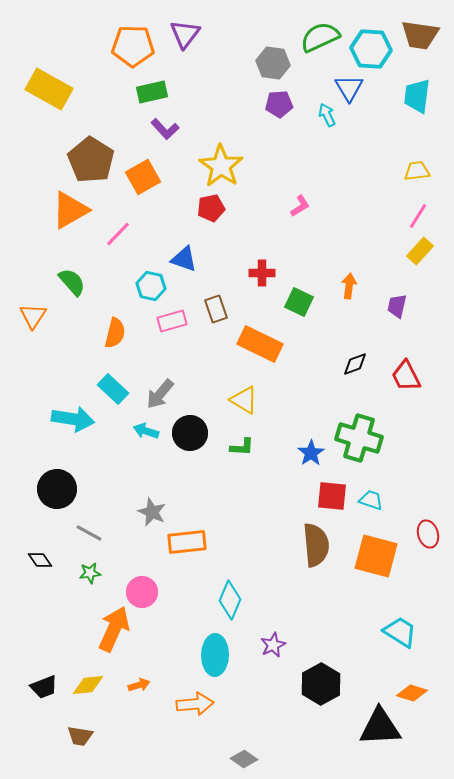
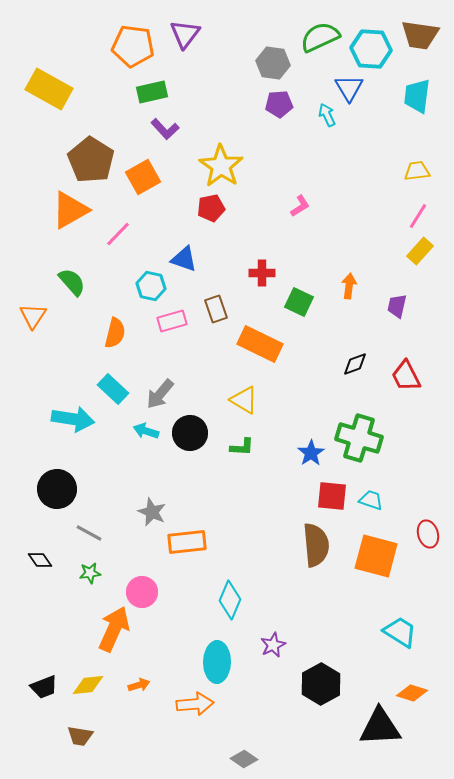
orange pentagon at (133, 46): rotated 6 degrees clockwise
cyan ellipse at (215, 655): moved 2 px right, 7 px down
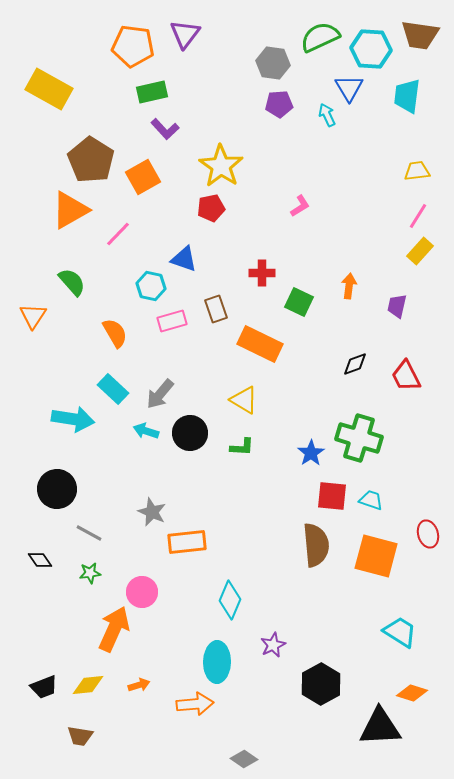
cyan trapezoid at (417, 96): moved 10 px left
orange semicircle at (115, 333): rotated 44 degrees counterclockwise
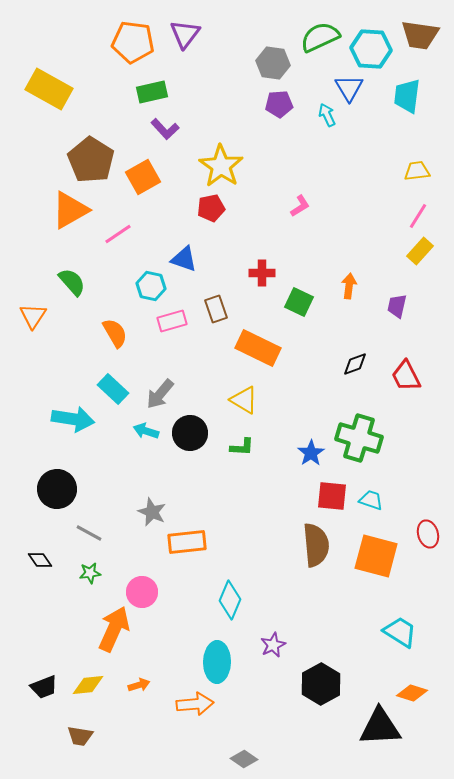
orange pentagon at (133, 46): moved 4 px up
pink line at (118, 234): rotated 12 degrees clockwise
orange rectangle at (260, 344): moved 2 px left, 4 px down
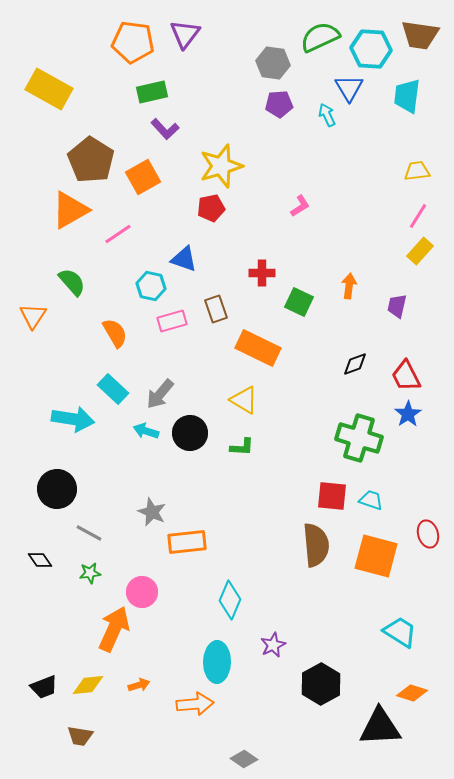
yellow star at (221, 166): rotated 21 degrees clockwise
blue star at (311, 453): moved 97 px right, 39 px up
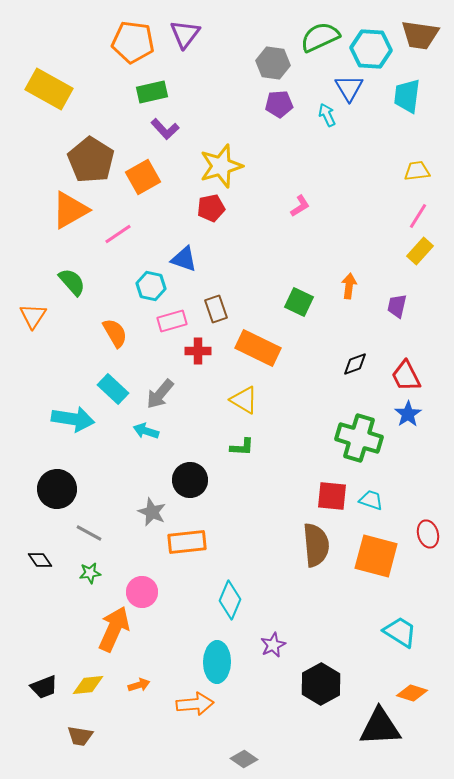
red cross at (262, 273): moved 64 px left, 78 px down
black circle at (190, 433): moved 47 px down
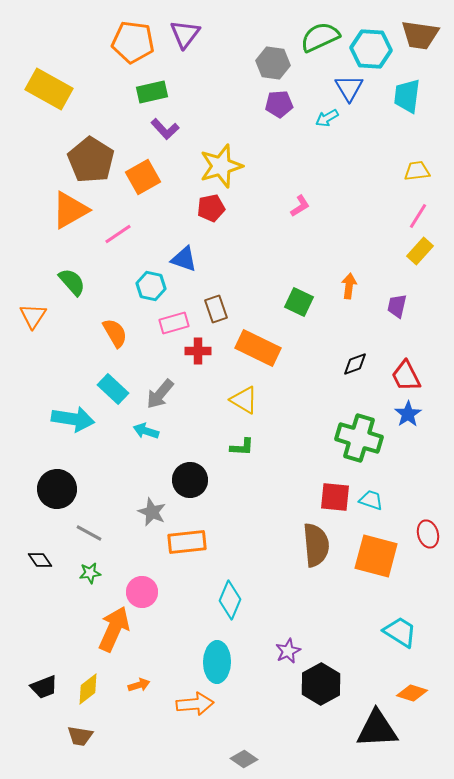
cyan arrow at (327, 115): moved 3 px down; rotated 95 degrees counterclockwise
pink rectangle at (172, 321): moved 2 px right, 2 px down
red square at (332, 496): moved 3 px right, 1 px down
purple star at (273, 645): moved 15 px right, 6 px down
yellow diamond at (88, 685): moved 4 px down; rotated 32 degrees counterclockwise
black triangle at (380, 727): moved 3 px left, 2 px down
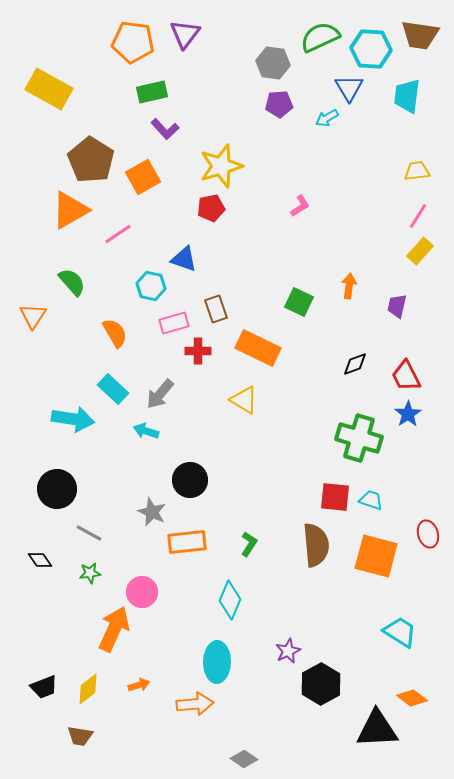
green L-shape at (242, 447): moved 7 px right, 97 px down; rotated 60 degrees counterclockwise
orange diamond at (412, 693): moved 5 px down; rotated 20 degrees clockwise
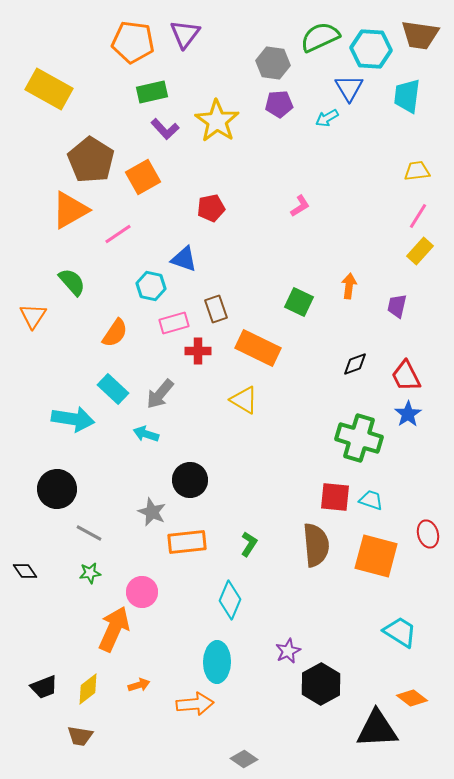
yellow star at (221, 166): moved 4 px left, 45 px up; rotated 21 degrees counterclockwise
orange semicircle at (115, 333): rotated 64 degrees clockwise
cyan arrow at (146, 431): moved 3 px down
black diamond at (40, 560): moved 15 px left, 11 px down
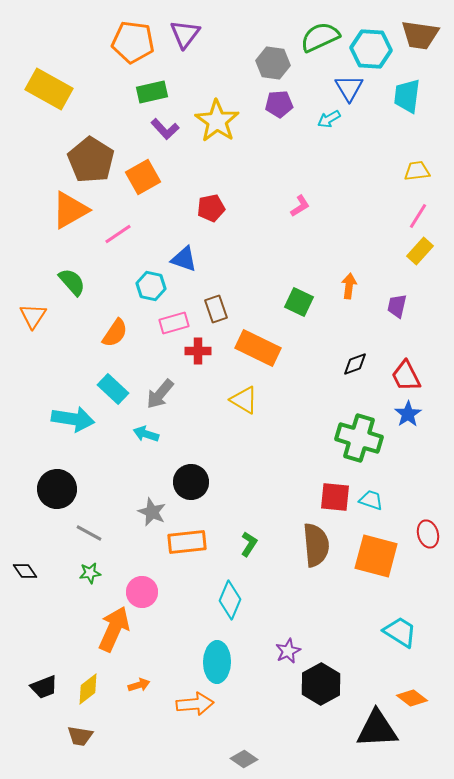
cyan arrow at (327, 118): moved 2 px right, 1 px down
black circle at (190, 480): moved 1 px right, 2 px down
